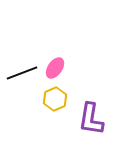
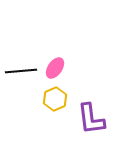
black line: moved 1 px left, 2 px up; rotated 16 degrees clockwise
purple L-shape: rotated 16 degrees counterclockwise
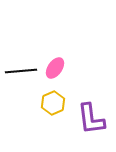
yellow hexagon: moved 2 px left, 4 px down
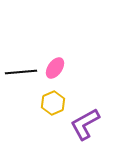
black line: moved 1 px down
purple L-shape: moved 6 px left, 5 px down; rotated 68 degrees clockwise
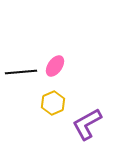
pink ellipse: moved 2 px up
purple L-shape: moved 2 px right
